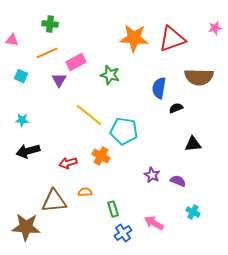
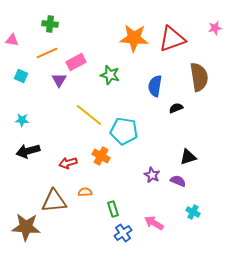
brown semicircle: rotated 100 degrees counterclockwise
blue semicircle: moved 4 px left, 2 px up
black triangle: moved 5 px left, 13 px down; rotated 12 degrees counterclockwise
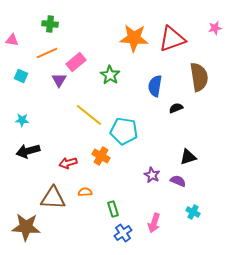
pink rectangle: rotated 12 degrees counterclockwise
green star: rotated 18 degrees clockwise
brown triangle: moved 1 px left, 3 px up; rotated 8 degrees clockwise
pink arrow: rotated 102 degrees counterclockwise
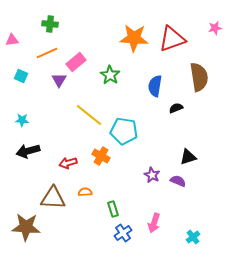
pink triangle: rotated 16 degrees counterclockwise
cyan cross: moved 25 px down; rotated 24 degrees clockwise
